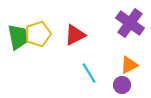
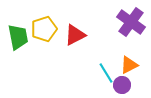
purple cross: moved 1 px right, 1 px up
yellow pentagon: moved 6 px right, 5 px up
cyan line: moved 17 px right
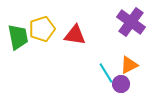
yellow pentagon: moved 2 px left
red triangle: rotated 35 degrees clockwise
purple circle: moved 1 px left, 1 px up
